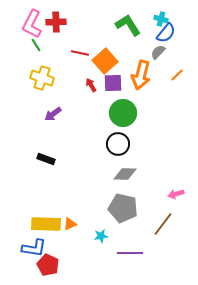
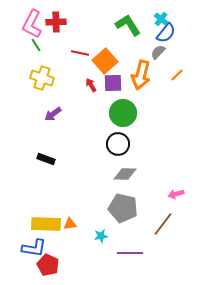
cyan cross: rotated 24 degrees clockwise
orange triangle: rotated 16 degrees clockwise
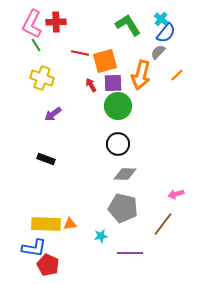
orange square: rotated 25 degrees clockwise
green circle: moved 5 px left, 7 px up
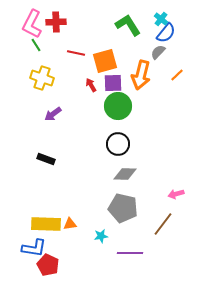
red line: moved 4 px left
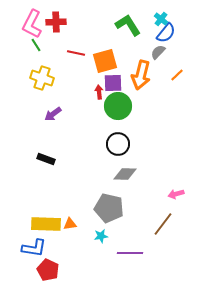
red arrow: moved 8 px right, 7 px down; rotated 24 degrees clockwise
gray pentagon: moved 14 px left
red pentagon: moved 5 px down
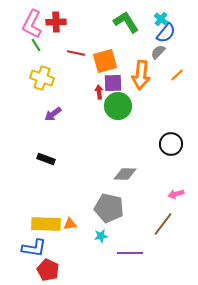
green L-shape: moved 2 px left, 3 px up
orange arrow: rotated 8 degrees counterclockwise
black circle: moved 53 px right
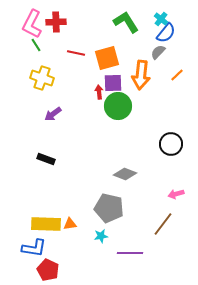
orange square: moved 2 px right, 3 px up
gray diamond: rotated 20 degrees clockwise
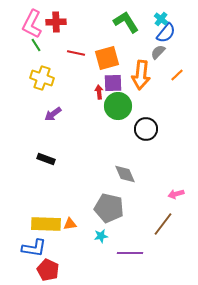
black circle: moved 25 px left, 15 px up
gray diamond: rotated 45 degrees clockwise
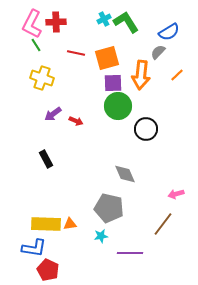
cyan cross: moved 57 px left; rotated 24 degrees clockwise
blue semicircle: moved 3 px right, 1 px up; rotated 20 degrees clockwise
red arrow: moved 23 px left, 29 px down; rotated 120 degrees clockwise
black rectangle: rotated 42 degrees clockwise
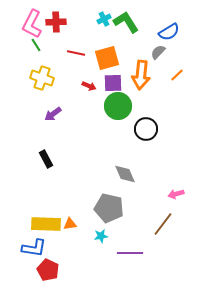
red arrow: moved 13 px right, 35 px up
